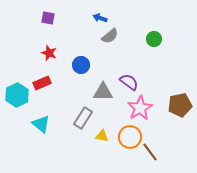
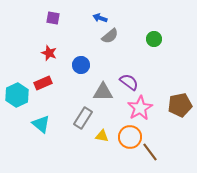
purple square: moved 5 px right
red rectangle: moved 1 px right
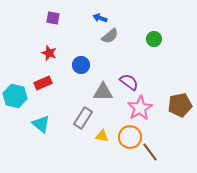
cyan hexagon: moved 2 px left, 1 px down; rotated 20 degrees counterclockwise
